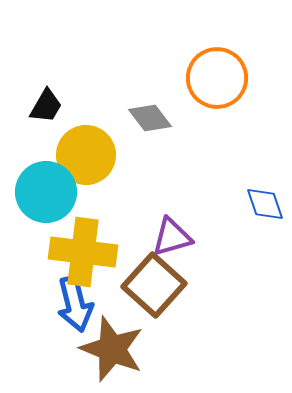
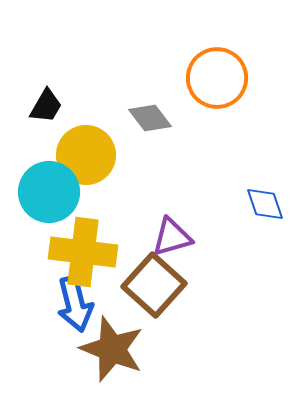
cyan circle: moved 3 px right
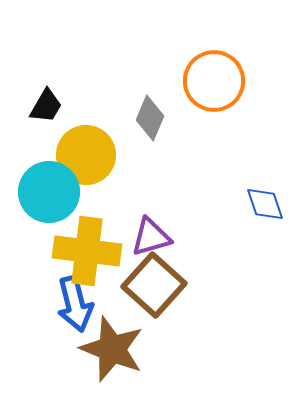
orange circle: moved 3 px left, 3 px down
gray diamond: rotated 60 degrees clockwise
purple triangle: moved 21 px left
yellow cross: moved 4 px right, 1 px up
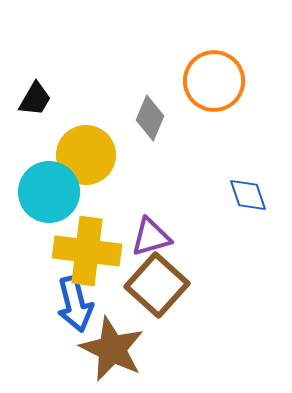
black trapezoid: moved 11 px left, 7 px up
blue diamond: moved 17 px left, 9 px up
brown square: moved 3 px right
brown star: rotated 4 degrees clockwise
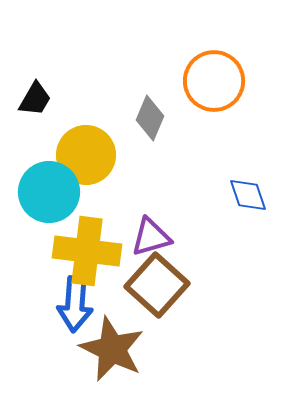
blue arrow: rotated 18 degrees clockwise
